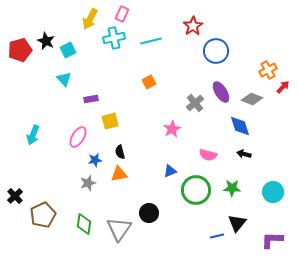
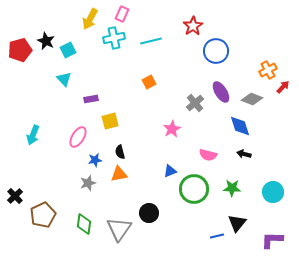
green circle: moved 2 px left, 1 px up
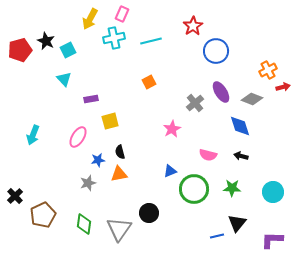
red arrow: rotated 32 degrees clockwise
black arrow: moved 3 px left, 2 px down
blue star: moved 3 px right
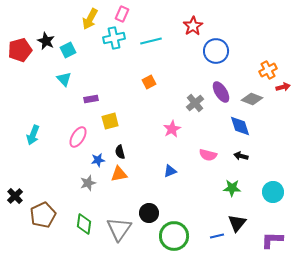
green circle: moved 20 px left, 47 px down
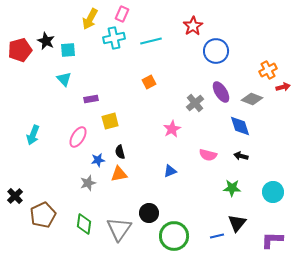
cyan square: rotated 21 degrees clockwise
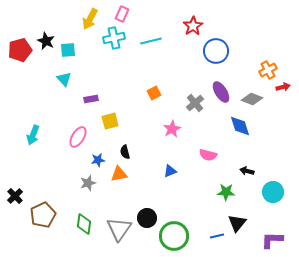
orange square: moved 5 px right, 11 px down
black semicircle: moved 5 px right
black arrow: moved 6 px right, 15 px down
green star: moved 6 px left, 4 px down
black circle: moved 2 px left, 5 px down
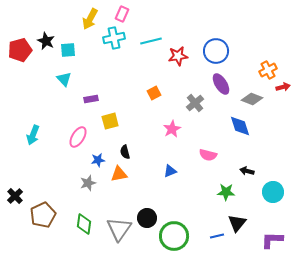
red star: moved 15 px left, 30 px down; rotated 24 degrees clockwise
purple ellipse: moved 8 px up
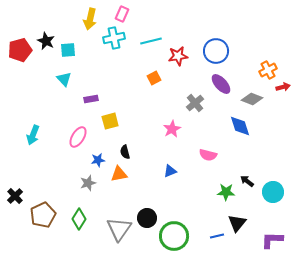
yellow arrow: rotated 15 degrees counterclockwise
purple ellipse: rotated 10 degrees counterclockwise
orange square: moved 15 px up
black arrow: moved 10 px down; rotated 24 degrees clockwise
green diamond: moved 5 px left, 5 px up; rotated 25 degrees clockwise
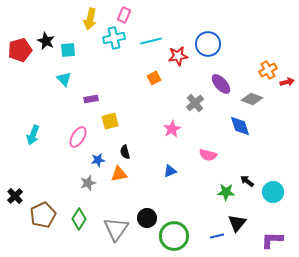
pink rectangle: moved 2 px right, 1 px down
blue circle: moved 8 px left, 7 px up
red arrow: moved 4 px right, 5 px up
gray triangle: moved 3 px left
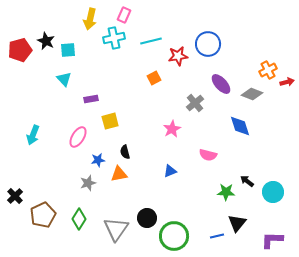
gray diamond: moved 5 px up
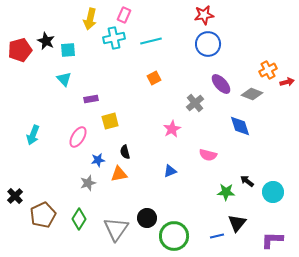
red star: moved 26 px right, 41 px up
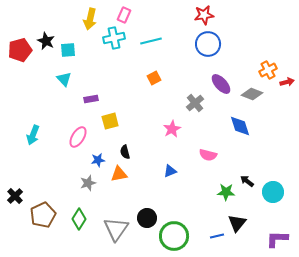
purple L-shape: moved 5 px right, 1 px up
